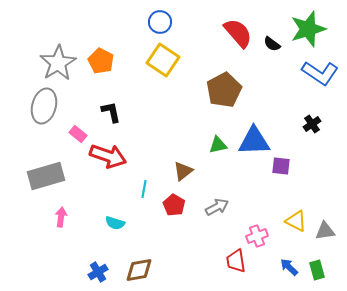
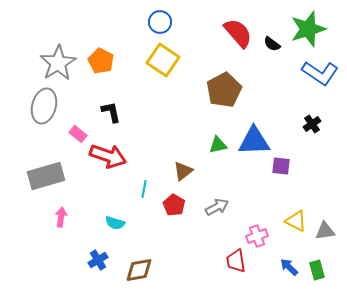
blue cross: moved 12 px up
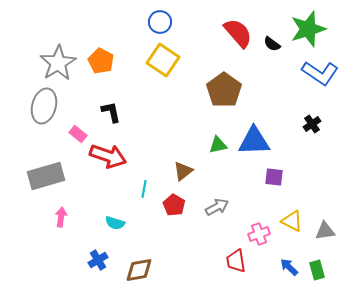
brown pentagon: rotated 8 degrees counterclockwise
purple square: moved 7 px left, 11 px down
yellow triangle: moved 4 px left
pink cross: moved 2 px right, 2 px up
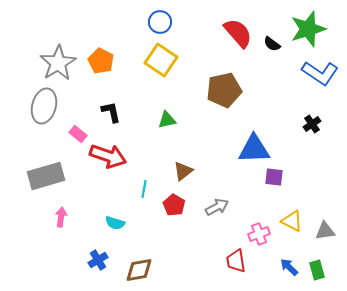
yellow square: moved 2 px left
brown pentagon: rotated 24 degrees clockwise
blue triangle: moved 8 px down
green triangle: moved 51 px left, 25 px up
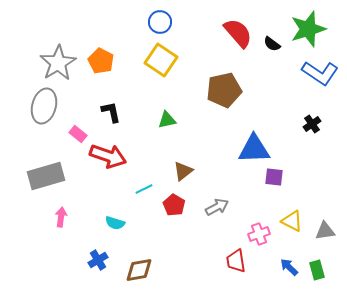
cyan line: rotated 54 degrees clockwise
